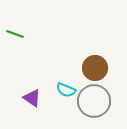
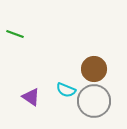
brown circle: moved 1 px left, 1 px down
purple triangle: moved 1 px left, 1 px up
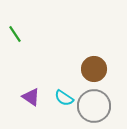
green line: rotated 36 degrees clockwise
cyan semicircle: moved 2 px left, 8 px down; rotated 12 degrees clockwise
gray circle: moved 5 px down
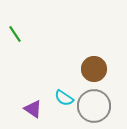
purple triangle: moved 2 px right, 12 px down
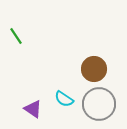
green line: moved 1 px right, 2 px down
cyan semicircle: moved 1 px down
gray circle: moved 5 px right, 2 px up
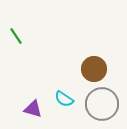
gray circle: moved 3 px right
purple triangle: rotated 18 degrees counterclockwise
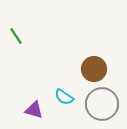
cyan semicircle: moved 2 px up
purple triangle: moved 1 px right, 1 px down
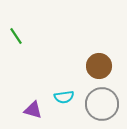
brown circle: moved 5 px right, 3 px up
cyan semicircle: rotated 42 degrees counterclockwise
purple triangle: moved 1 px left
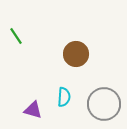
brown circle: moved 23 px left, 12 px up
cyan semicircle: rotated 78 degrees counterclockwise
gray circle: moved 2 px right
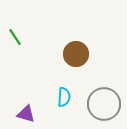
green line: moved 1 px left, 1 px down
purple triangle: moved 7 px left, 4 px down
